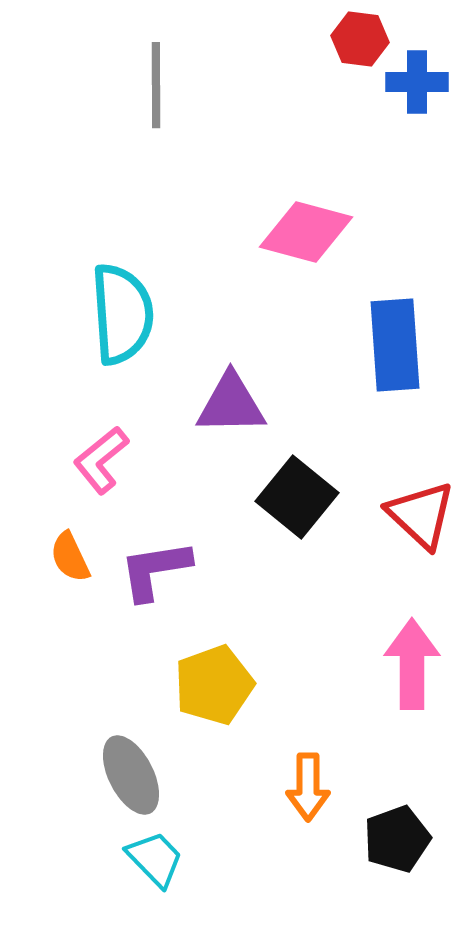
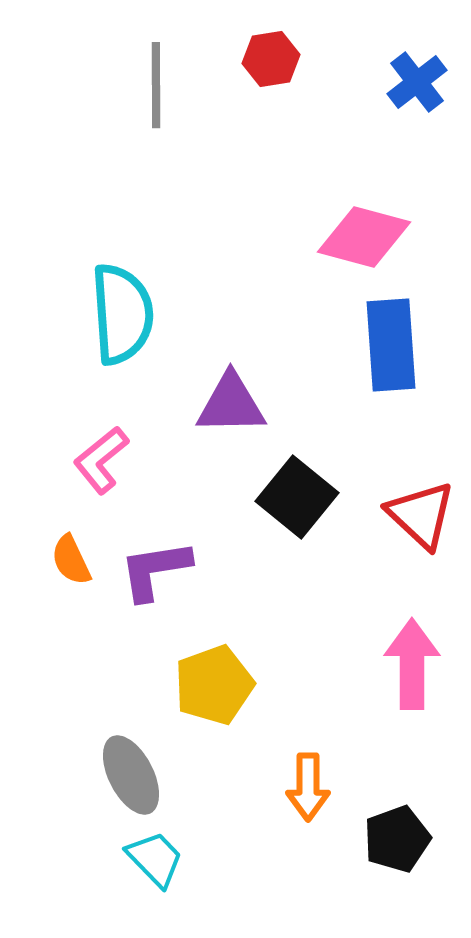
red hexagon: moved 89 px left, 20 px down; rotated 16 degrees counterclockwise
blue cross: rotated 38 degrees counterclockwise
pink diamond: moved 58 px right, 5 px down
blue rectangle: moved 4 px left
orange semicircle: moved 1 px right, 3 px down
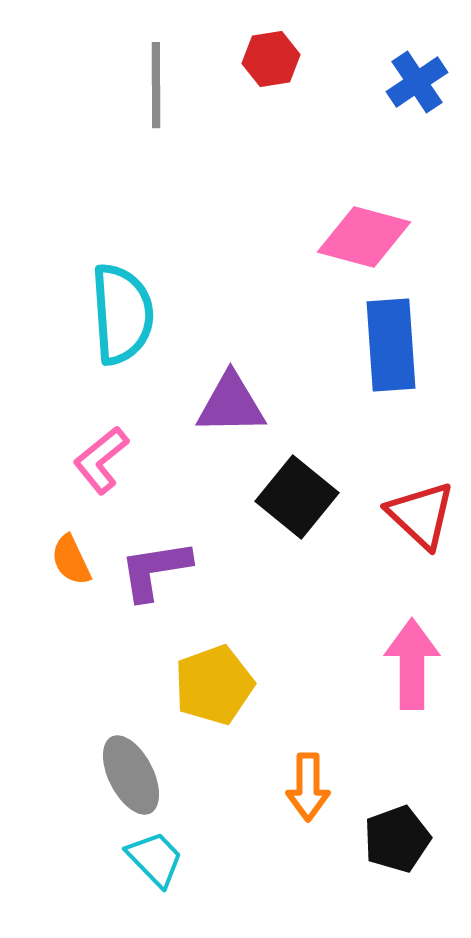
blue cross: rotated 4 degrees clockwise
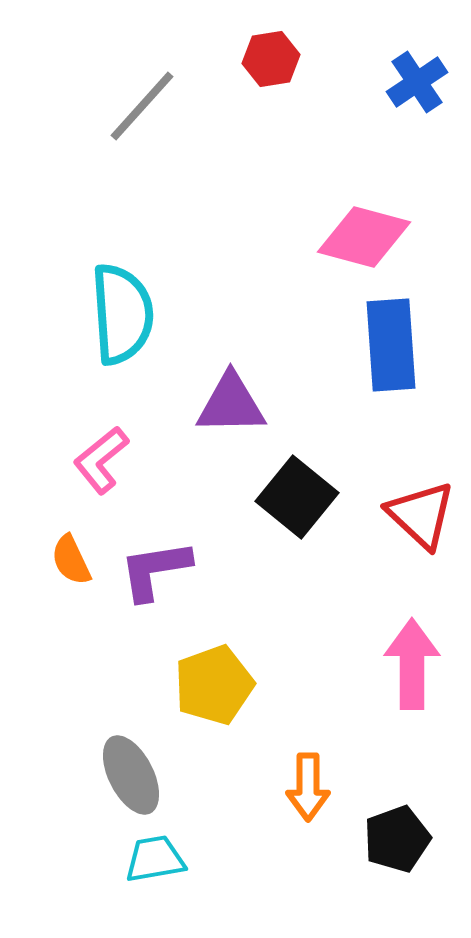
gray line: moved 14 px left, 21 px down; rotated 42 degrees clockwise
cyan trapezoid: rotated 56 degrees counterclockwise
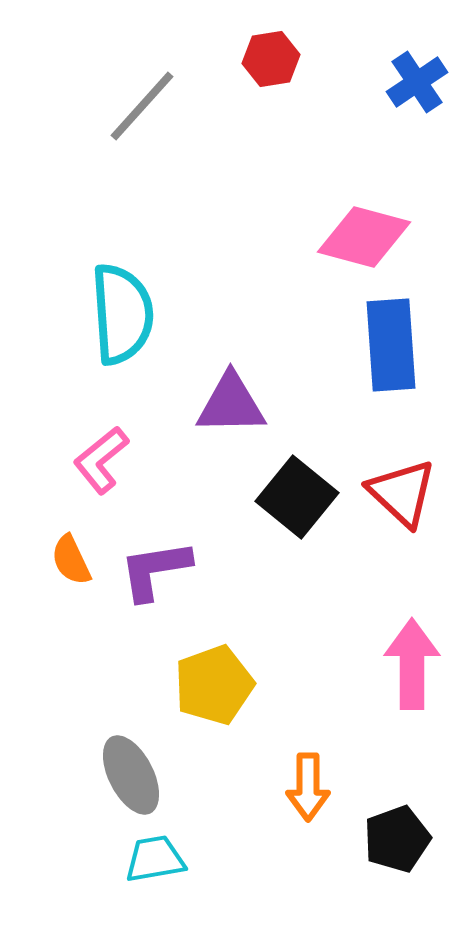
red triangle: moved 19 px left, 22 px up
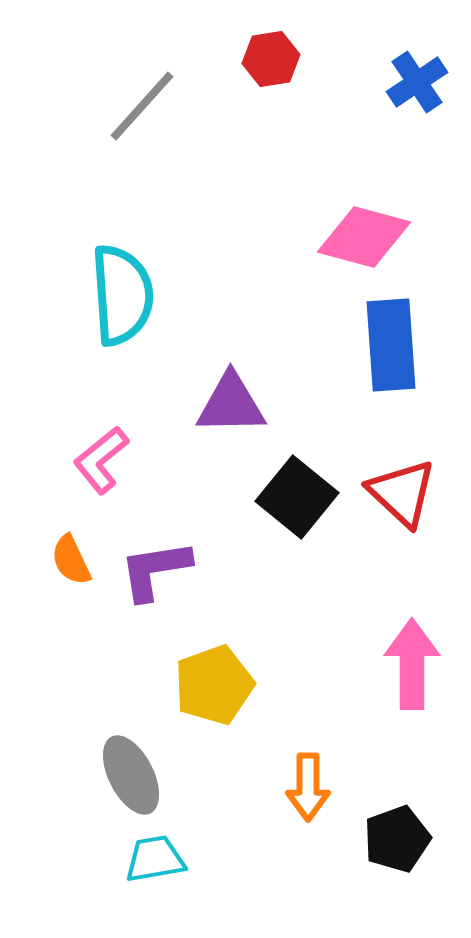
cyan semicircle: moved 19 px up
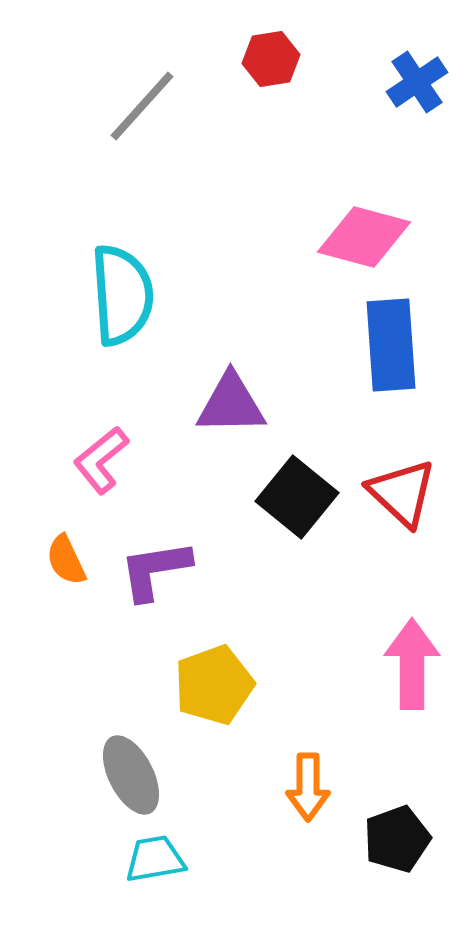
orange semicircle: moved 5 px left
